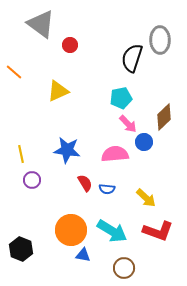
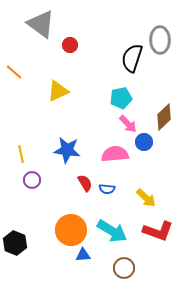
black hexagon: moved 6 px left, 6 px up
blue triangle: rotated 14 degrees counterclockwise
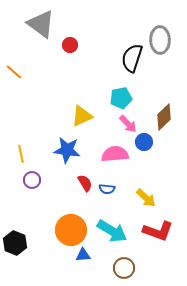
yellow triangle: moved 24 px right, 25 px down
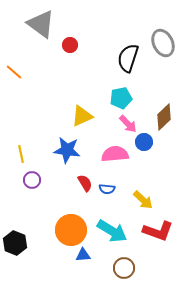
gray ellipse: moved 3 px right, 3 px down; rotated 24 degrees counterclockwise
black semicircle: moved 4 px left
yellow arrow: moved 3 px left, 2 px down
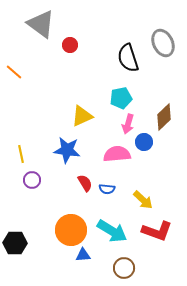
black semicircle: rotated 36 degrees counterclockwise
pink arrow: rotated 60 degrees clockwise
pink semicircle: moved 2 px right
red L-shape: moved 1 px left
black hexagon: rotated 20 degrees counterclockwise
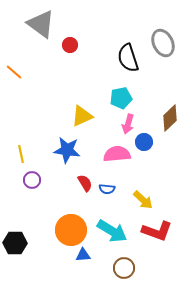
brown diamond: moved 6 px right, 1 px down
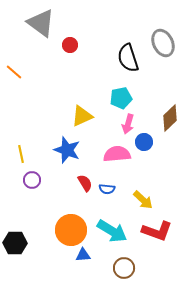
gray triangle: moved 1 px up
blue star: rotated 12 degrees clockwise
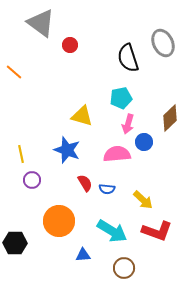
yellow triangle: rotated 40 degrees clockwise
orange circle: moved 12 px left, 9 px up
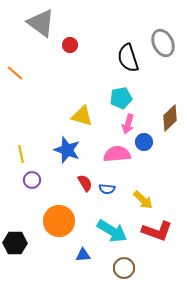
orange line: moved 1 px right, 1 px down
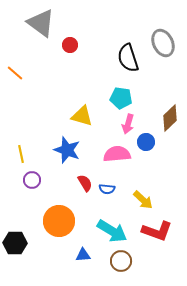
cyan pentagon: rotated 20 degrees clockwise
blue circle: moved 2 px right
brown circle: moved 3 px left, 7 px up
